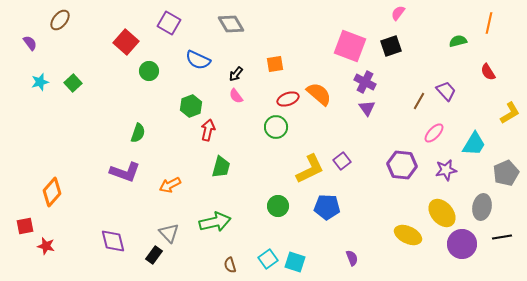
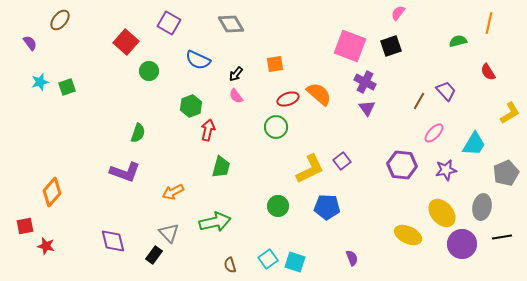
green square at (73, 83): moved 6 px left, 4 px down; rotated 24 degrees clockwise
orange arrow at (170, 185): moved 3 px right, 7 px down
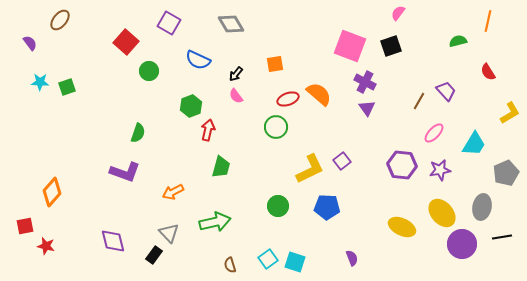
orange line at (489, 23): moved 1 px left, 2 px up
cyan star at (40, 82): rotated 18 degrees clockwise
purple star at (446, 170): moved 6 px left
yellow ellipse at (408, 235): moved 6 px left, 8 px up
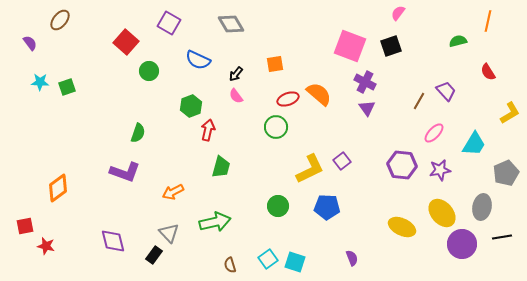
orange diamond at (52, 192): moved 6 px right, 4 px up; rotated 12 degrees clockwise
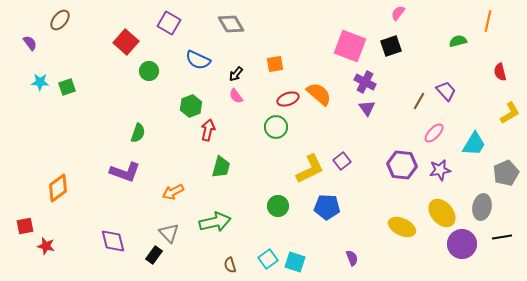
red semicircle at (488, 72): moved 12 px right; rotated 18 degrees clockwise
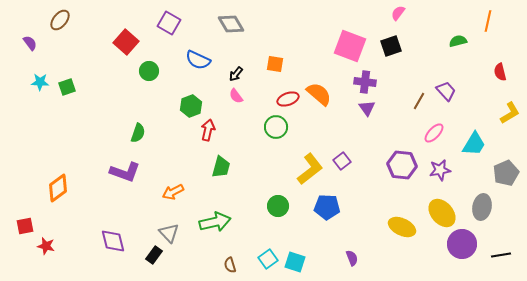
orange square at (275, 64): rotated 18 degrees clockwise
purple cross at (365, 82): rotated 20 degrees counterclockwise
yellow L-shape at (310, 169): rotated 12 degrees counterclockwise
black line at (502, 237): moved 1 px left, 18 px down
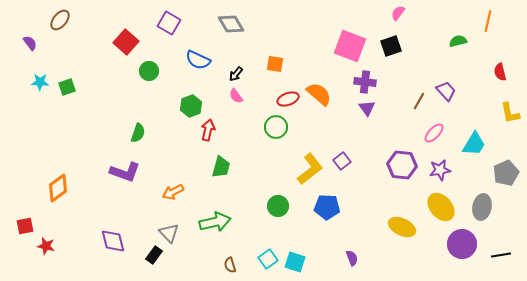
yellow L-shape at (510, 113): rotated 110 degrees clockwise
yellow ellipse at (442, 213): moved 1 px left, 6 px up
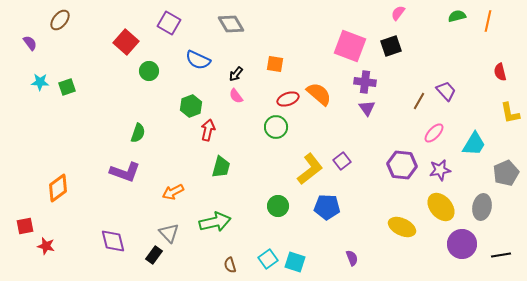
green semicircle at (458, 41): moved 1 px left, 25 px up
